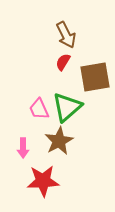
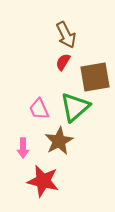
green triangle: moved 8 px right
red star: rotated 16 degrees clockwise
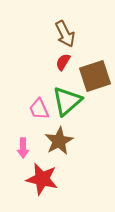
brown arrow: moved 1 px left, 1 px up
brown square: moved 1 px up; rotated 8 degrees counterclockwise
green triangle: moved 8 px left, 6 px up
red star: moved 1 px left, 2 px up
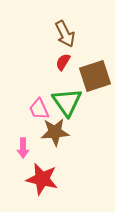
green triangle: moved 1 px down; rotated 24 degrees counterclockwise
brown star: moved 4 px left, 9 px up; rotated 24 degrees clockwise
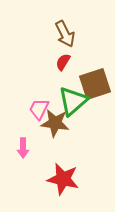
brown square: moved 8 px down
green triangle: moved 6 px right, 1 px up; rotated 24 degrees clockwise
pink trapezoid: rotated 50 degrees clockwise
brown star: moved 9 px up; rotated 12 degrees clockwise
red star: moved 21 px right
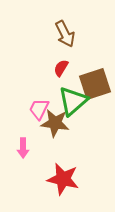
red semicircle: moved 2 px left, 6 px down
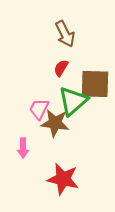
brown square: rotated 20 degrees clockwise
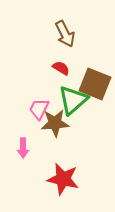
red semicircle: rotated 90 degrees clockwise
brown square: rotated 20 degrees clockwise
green triangle: moved 1 px up
brown star: rotated 12 degrees counterclockwise
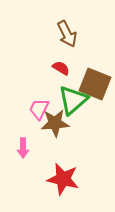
brown arrow: moved 2 px right
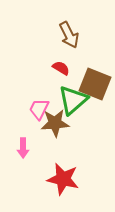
brown arrow: moved 2 px right, 1 px down
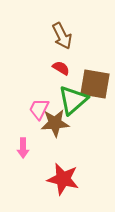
brown arrow: moved 7 px left, 1 px down
brown square: rotated 12 degrees counterclockwise
